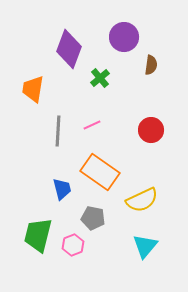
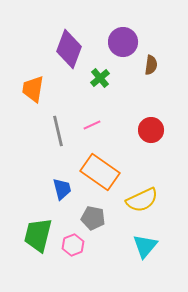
purple circle: moved 1 px left, 5 px down
gray line: rotated 16 degrees counterclockwise
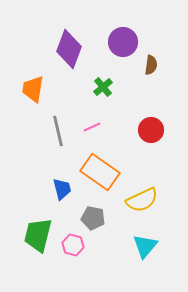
green cross: moved 3 px right, 9 px down
pink line: moved 2 px down
pink hexagon: rotated 25 degrees counterclockwise
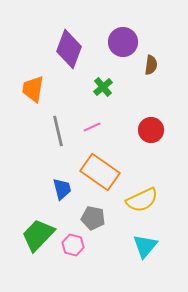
green trapezoid: rotated 30 degrees clockwise
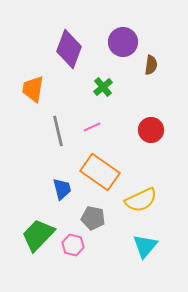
yellow semicircle: moved 1 px left
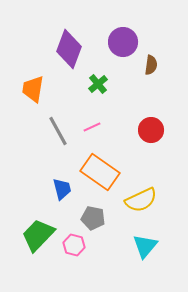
green cross: moved 5 px left, 3 px up
gray line: rotated 16 degrees counterclockwise
pink hexagon: moved 1 px right
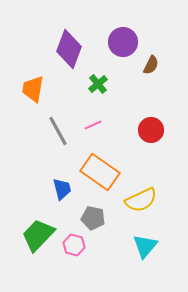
brown semicircle: rotated 18 degrees clockwise
pink line: moved 1 px right, 2 px up
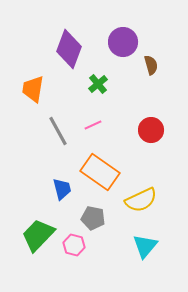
brown semicircle: rotated 42 degrees counterclockwise
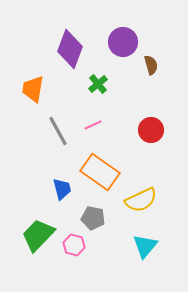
purple diamond: moved 1 px right
